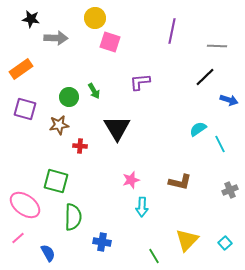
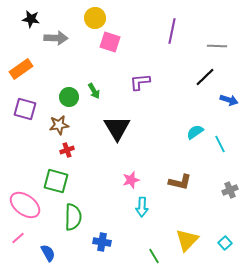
cyan semicircle: moved 3 px left, 3 px down
red cross: moved 13 px left, 4 px down; rotated 24 degrees counterclockwise
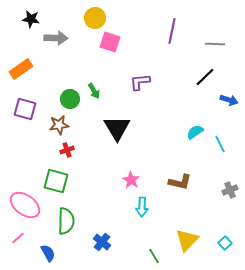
gray line: moved 2 px left, 2 px up
green circle: moved 1 px right, 2 px down
pink star: rotated 24 degrees counterclockwise
green semicircle: moved 7 px left, 4 px down
blue cross: rotated 30 degrees clockwise
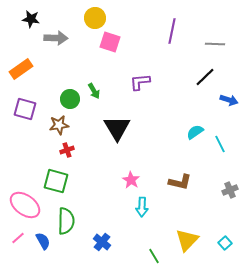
blue semicircle: moved 5 px left, 12 px up
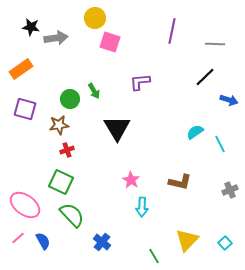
black star: moved 8 px down
gray arrow: rotated 10 degrees counterclockwise
green square: moved 5 px right, 1 px down; rotated 10 degrees clockwise
green semicircle: moved 6 px right, 6 px up; rotated 44 degrees counterclockwise
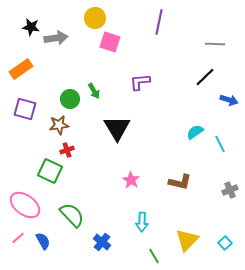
purple line: moved 13 px left, 9 px up
green square: moved 11 px left, 11 px up
cyan arrow: moved 15 px down
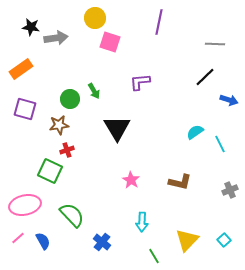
pink ellipse: rotated 48 degrees counterclockwise
cyan square: moved 1 px left, 3 px up
